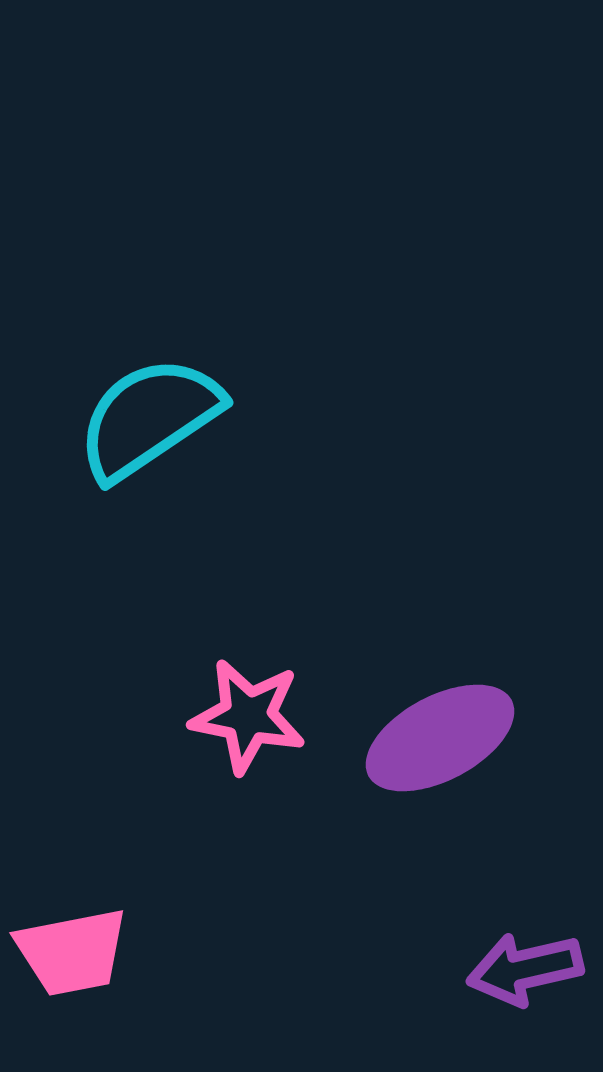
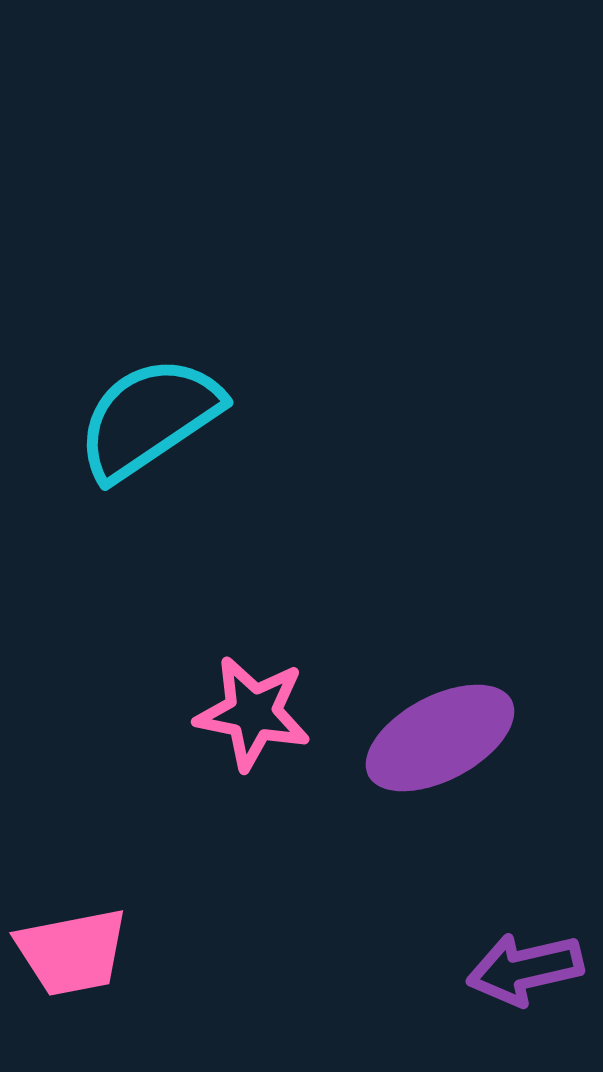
pink star: moved 5 px right, 3 px up
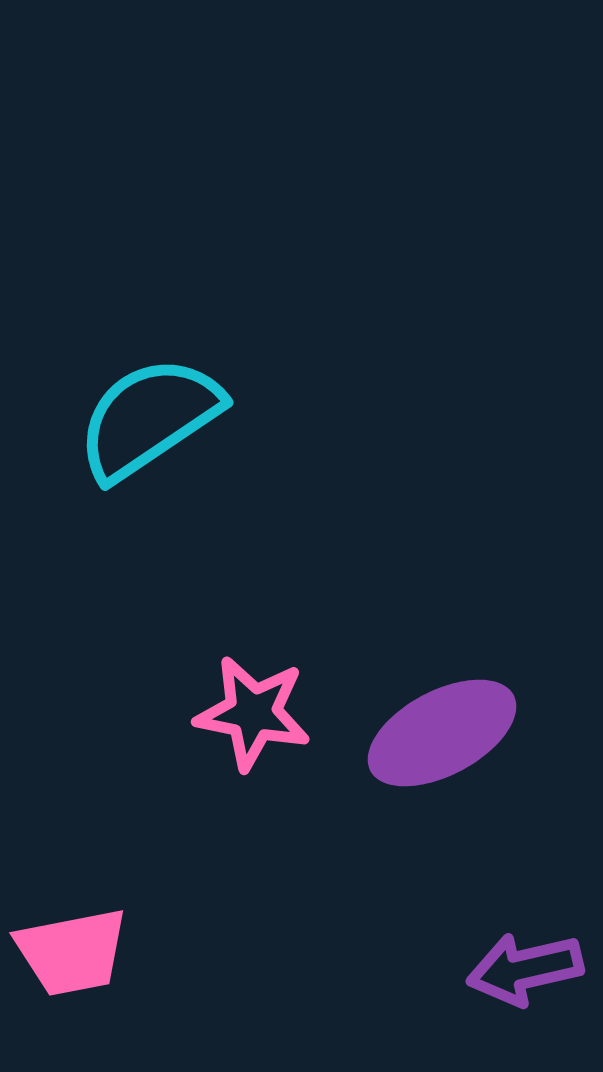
purple ellipse: moved 2 px right, 5 px up
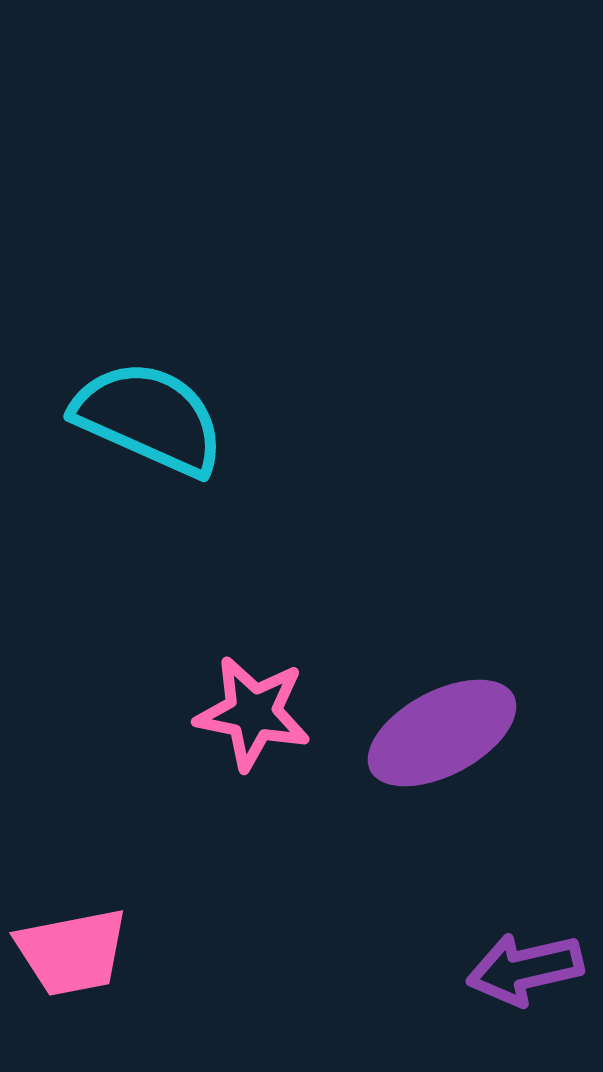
cyan semicircle: rotated 58 degrees clockwise
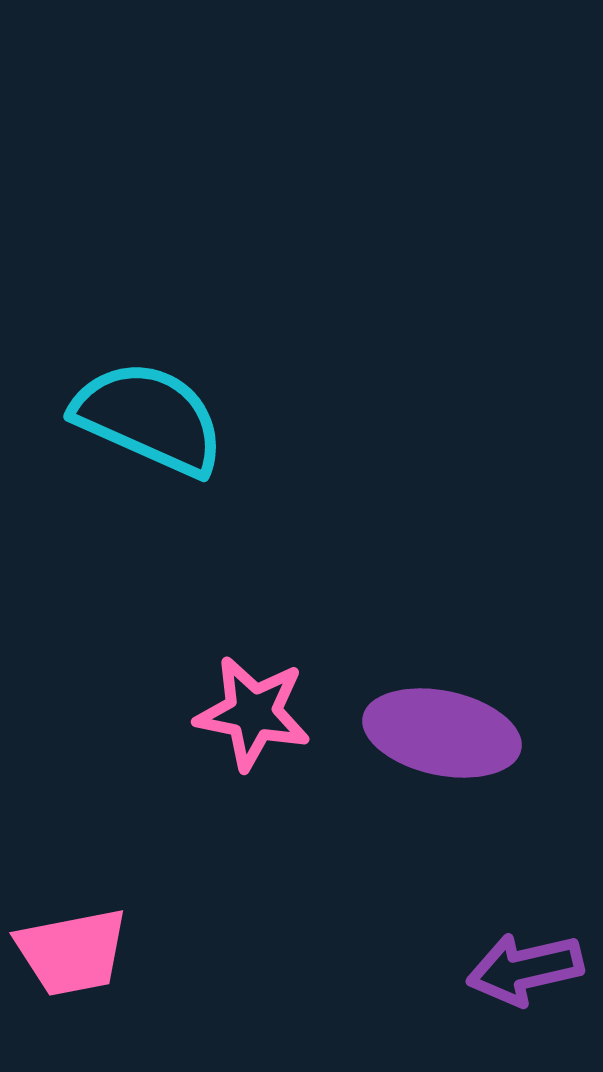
purple ellipse: rotated 40 degrees clockwise
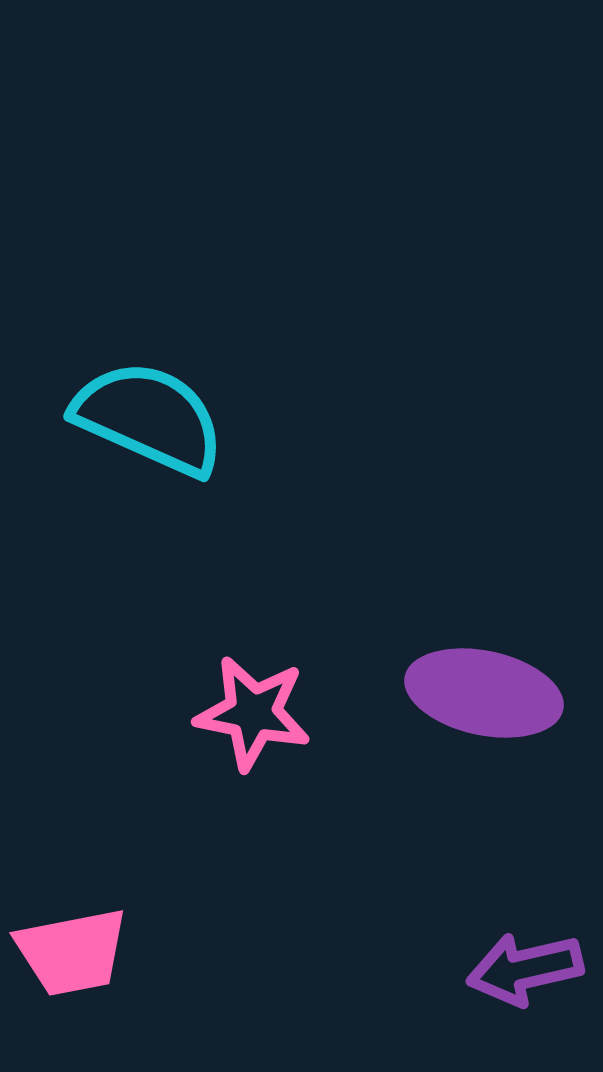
purple ellipse: moved 42 px right, 40 px up
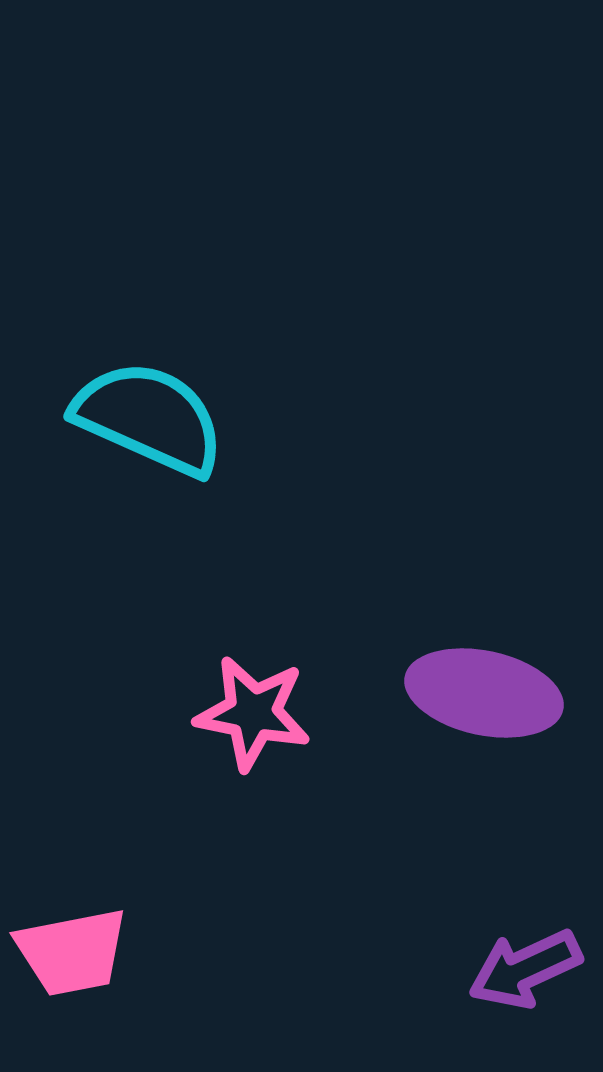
purple arrow: rotated 12 degrees counterclockwise
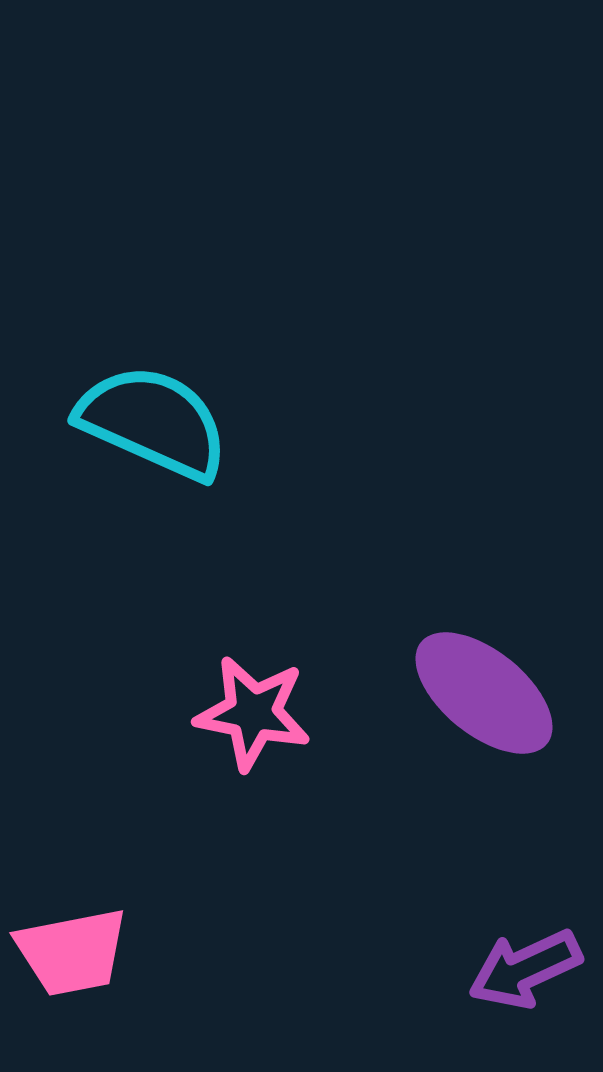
cyan semicircle: moved 4 px right, 4 px down
purple ellipse: rotated 27 degrees clockwise
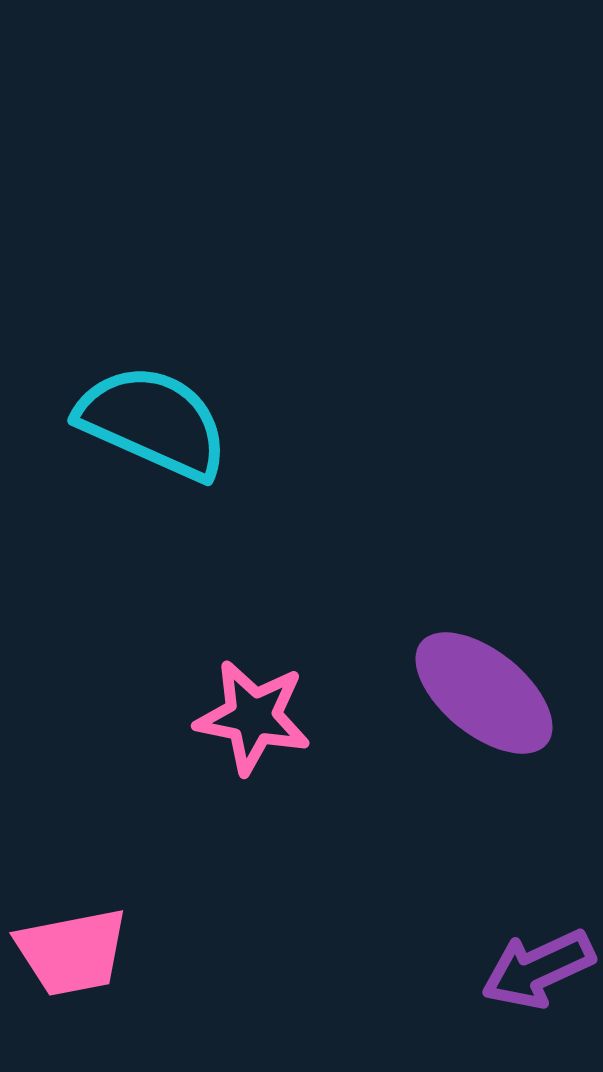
pink star: moved 4 px down
purple arrow: moved 13 px right
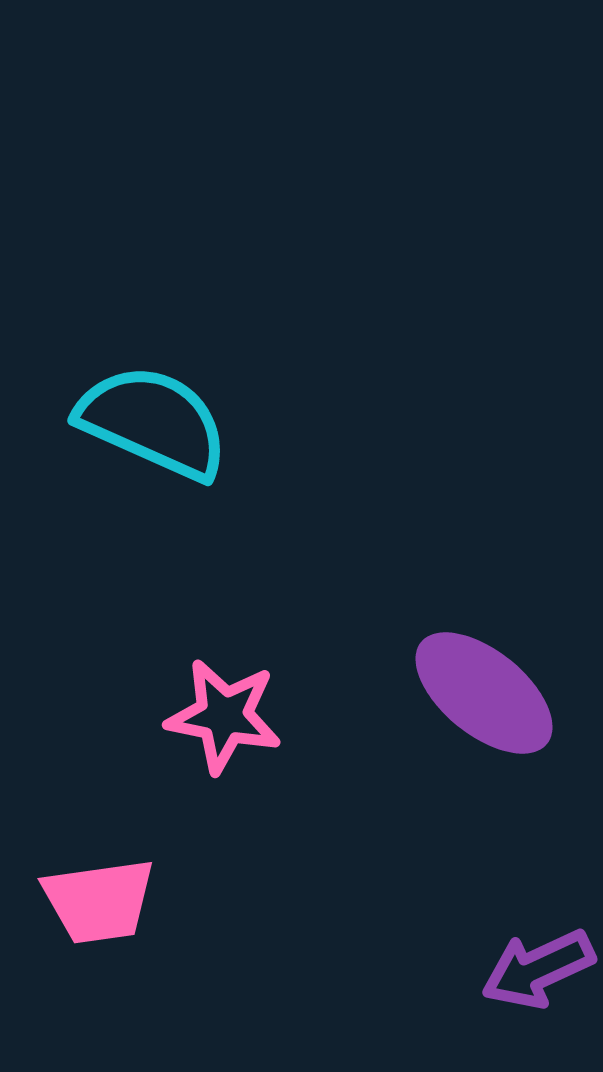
pink star: moved 29 px left, 1 px up
pink trapezoid: moved 27 px right, 51 px up; rotated 3 degrees clockwise
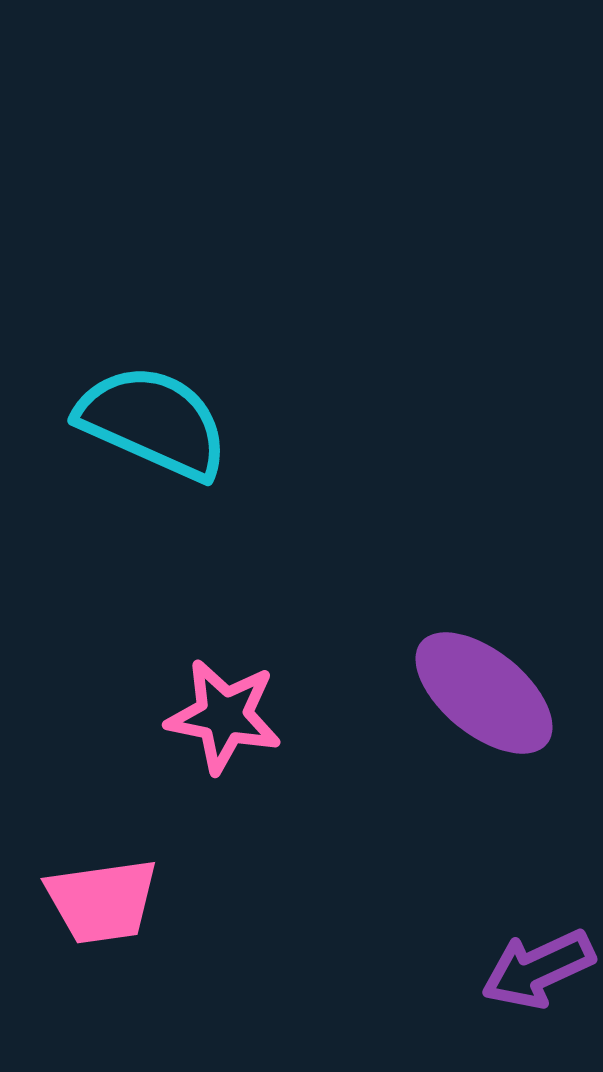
pink trapezoid: moved 3 px right
